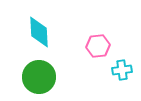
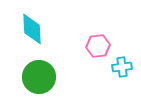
cyan diamond: moved 7 px left, 3 px up
cyan cross: moved 3 px up
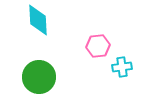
cyan diamond: moved 6 px right, 9 px up
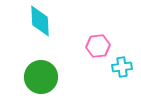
cyan diamond: moved 2 px right, 1 px down
green circle: moved 2 px right
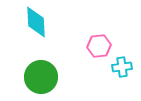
cyan diamond: moved 4 px left, 1 px down
pink hexagon: moved 1 px right
